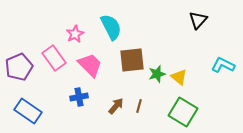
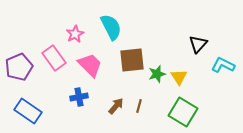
black triangle: moved 24 px down
yellow triangle: rotated 18 degrees clockwise
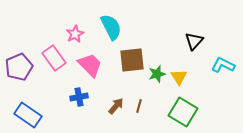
black triangle: moved 4 px left, 3 px up
blue rectangle: moved 4 px down
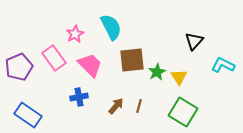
green star: moved 2 px up; rotated 12 degrees counterclockwise
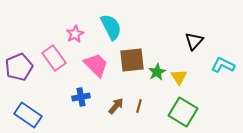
pink trapezoid: moved 6 px right
blue cross: moved 2 px right
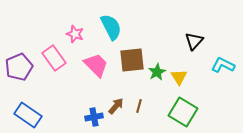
pink star: rotated 24 degrees counterclockwise
blue cross: moved 13 px right, 20 px down
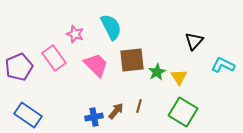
brown arrow: moved 5 px down
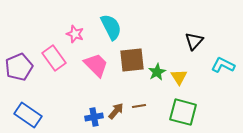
brown line: rotated 64 degrees clockwise
green square: rotated 16 degrees counterclockwise
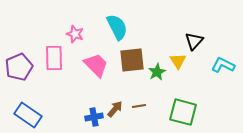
cyan semicircle: moved 6 px right
pink rectangle: rotated 35 degrees clockwise
yellow triangle: moved 1 px left, 16 px up
brown arrow: moved 1 px left, 2 px up
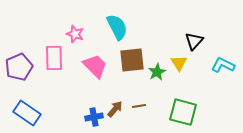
yellow triangle: moved 1 px right, 2 px down
pink trapezoid: moved 1 px left, 1 px down
blue rectangle: moved 1 px left, 2 px up
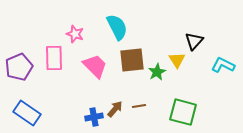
yellow triangle: moved 2 px left, 3 px up
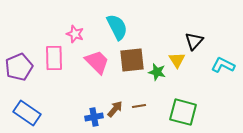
pink trapezoid: moved 2 px right, 4 px up
green star: rotated 30 degrees counterclockwise
